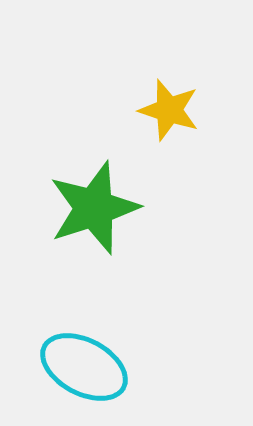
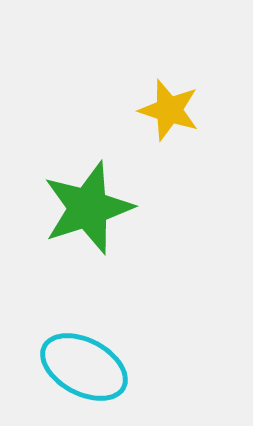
green star: moved 6 px left
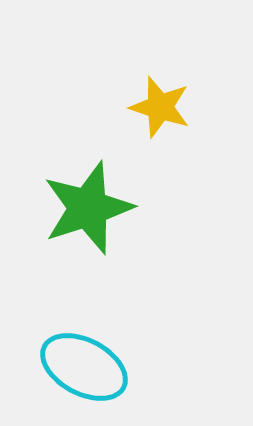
yellow star: moved 9 px left, 3 px up
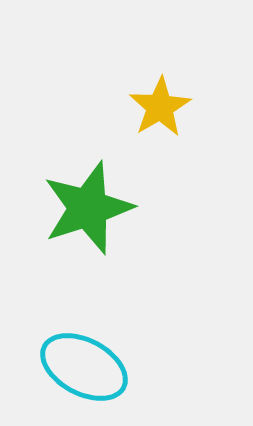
yellow star: rotated 24 degrees clockwise
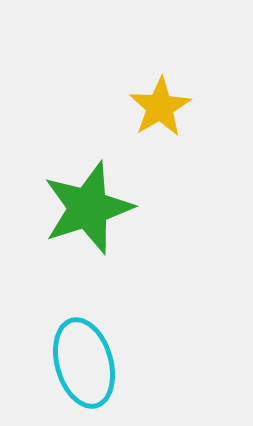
cyan ellipse: moved 4 px up; rotated 46 degrees clockwise
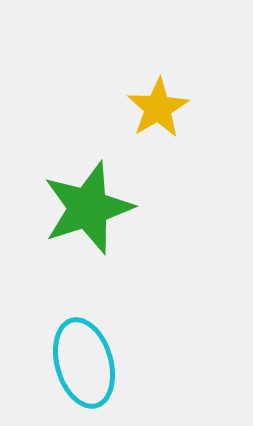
yellow star: moved 2 px left, 1 px down
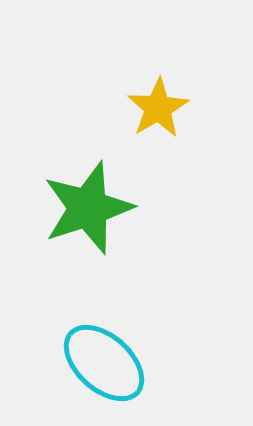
cyan ellipse: moved 20 px right; rotated 32 degrees counterclockwise
